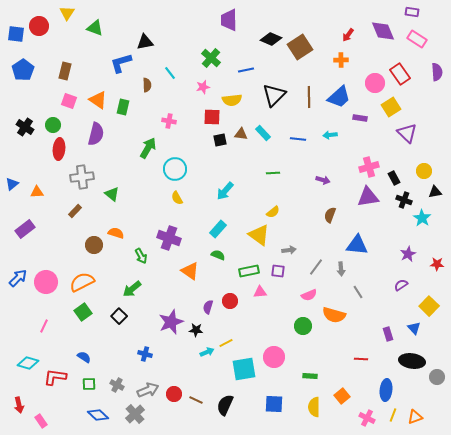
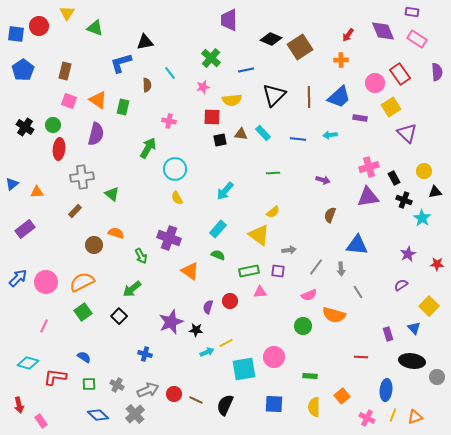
red line at (361, 359): moved 2 px up
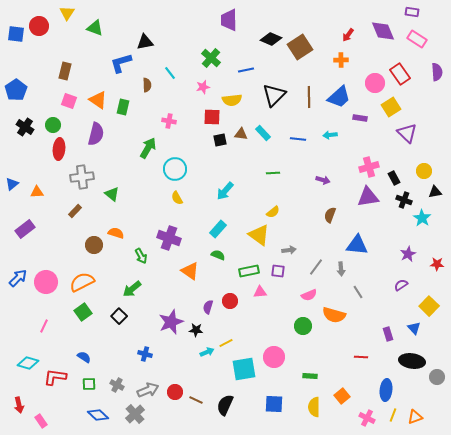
blue pentagon at (23, 70): moved 7 px left, 20 px down
red circle at (174, 394): moved 1 px right, 2 px up
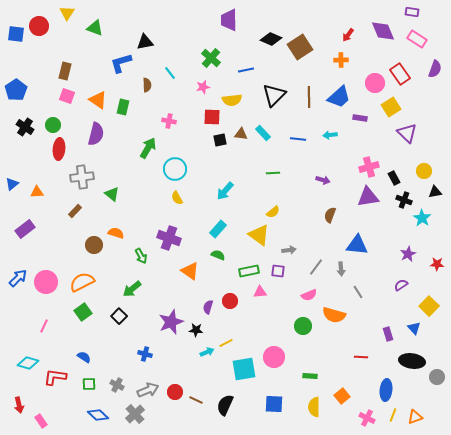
purple semicircle at (437, 72): moved 2 px left, 3 px up; rotated 24 degrees clockwise
pink square at (69, 101): moved 2 px left, 5 px up
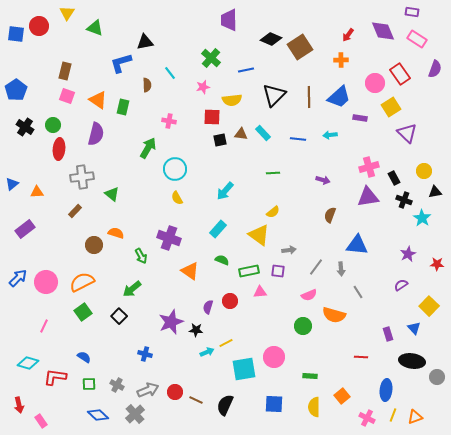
green semicircle at (218, 255): moved 4 px right, 5 px down
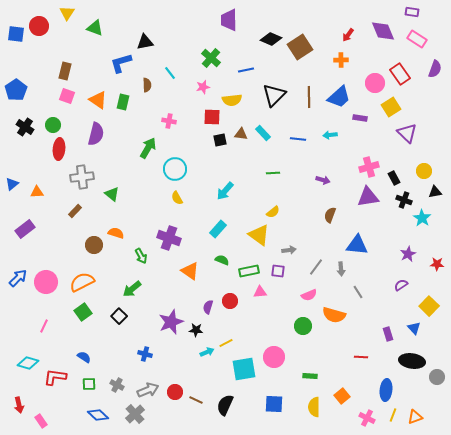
green rectangle at (123, 107): moved 5 px up
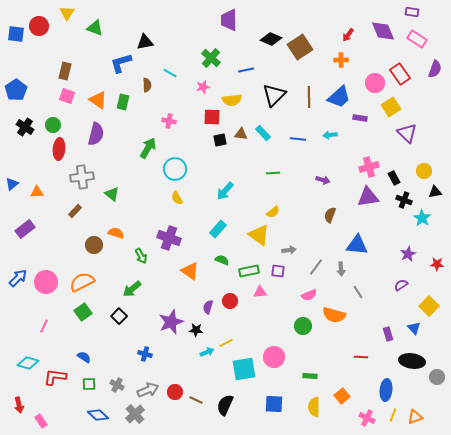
cyan line at (170, 73): rotated 24 degrees counterclockwise
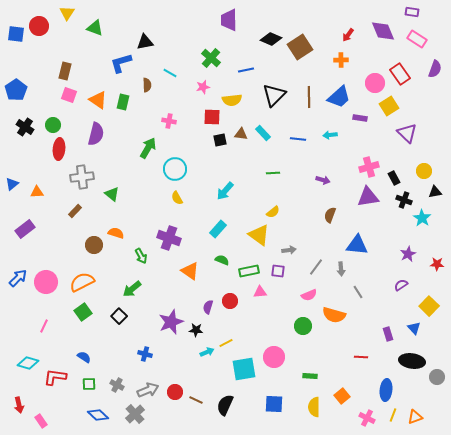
pink square at (67, 96): moved 2 px right, 1 px up
yellow square at (391, 107): moved 2 px left, 1 px up
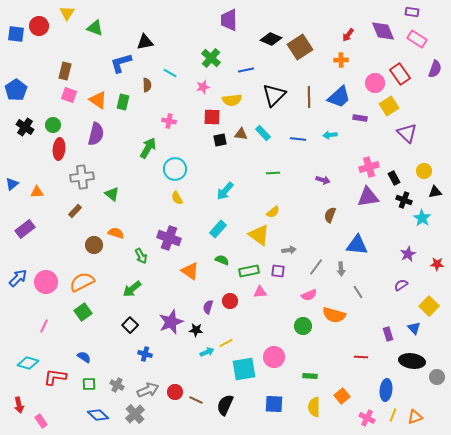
black square at (119, 316): moved 11 px right, 9 px down
